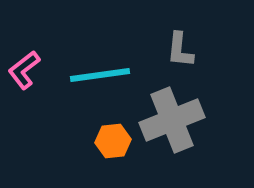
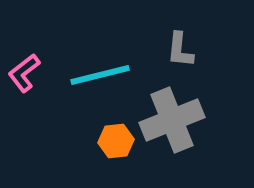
pink L-shape: moved 3 px down
cyan line: rotated 6 degrees counterclockwise
orange hexagon: moved 3 px right
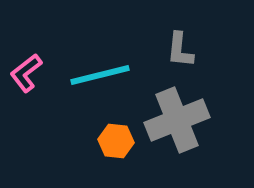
pink L-shape: moved 2 px right
gray cross: moved 5 px right
orange hexagon: rotated 12 degrees clockwise
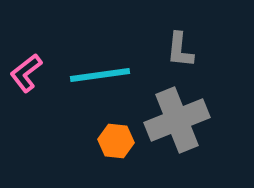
cyan line: rotated 6 degrees clockwise
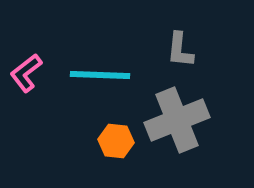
cyan line: rotated 10 degrees clockwise
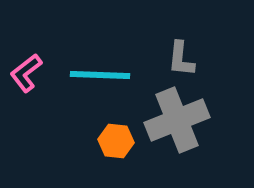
gray L-shape: moved 1 px right, 9 px down
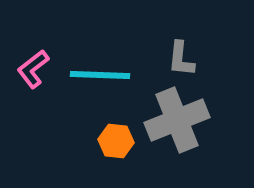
pink L-shape: moved 7 px right, 4 px up
